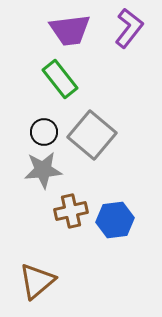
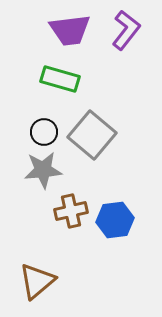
purple L-shape: moved 3 px left, 2 px down
green rectangle: rotated 36 degrees counterclockwise
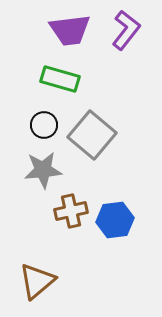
black circle: moved 7 px up
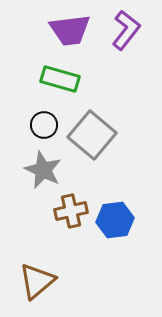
gray star: rotated 30 degrees clockwise
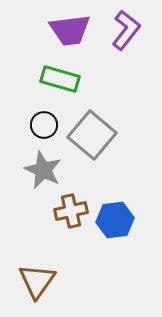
brown triangle: rotated 15 degrees counterclockwise
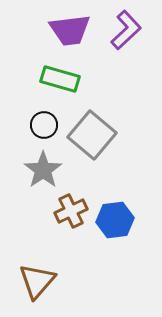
purple L-shape: rotated 9 degrees clockwise
gray star: rotated 12 degrees clockwise
brown cross: rotated 12 degrees counterclockwise
brown triangle: rotated 6 degrees clockwise
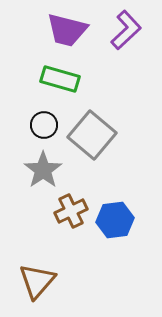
purple trapezoid: moved 3 px left; rotated 21 degrees clockwise
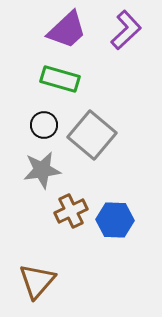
purple trapezoid: rotated 57 degrees counterclockwise
gray star: moved 1 px left; rotated 27 degrees clockwise
blue hexagon: rotated 9 degrees clockwise
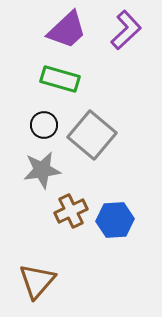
blue hexagon: rotated 6 degrees counterclockwise
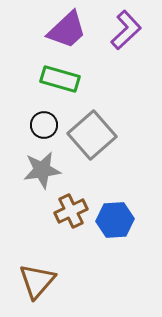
gray square: rotated 9 degrees clockwise
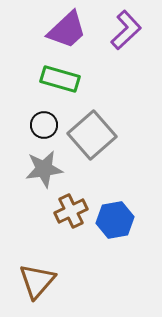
gray star: moved 2 px right, 1 px up
blue hexagon: rotated 6 degrees counterclockwise
